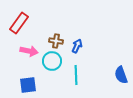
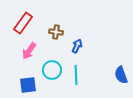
red rectangle: moved 4 px right
brown cross: moved 9 px up
pink arrow: rotated 114 degrees clockwise
cyan circle: moved 9 px down
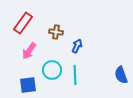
cyan line: moved 1 px left
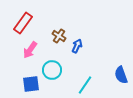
brown cross: moved 3 px right, 4 px down; rotated 24 degrees clockwise
pink arrow: moved 1 px right, 1 px up
cyan line: moved 10 px right, 10 px down; rotated 36 degrees clockwise
blue square: moved 3 px right, 1 px up
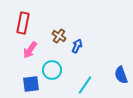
red rectangle: rotated 25 degrees counterclockwise
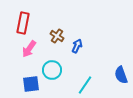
brown cross: moved 2 px left
pink arrow: moved 1 px left, 1 px up
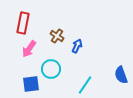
cyan circle: moved 1 px left, 1 px up
